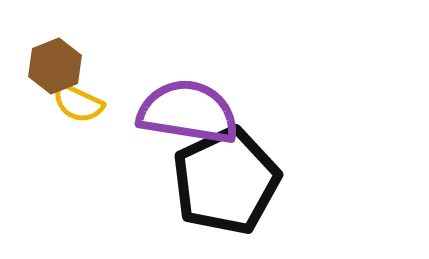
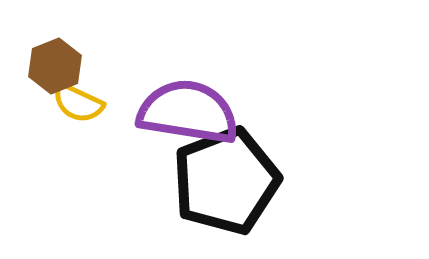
black pentagon: rotated 4 degrees clockwise
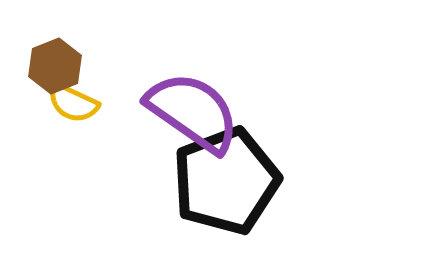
yellow semicircle: moved 5 px left
purple semicircle: moved 5 px right; rotated 26 degrees clockwise
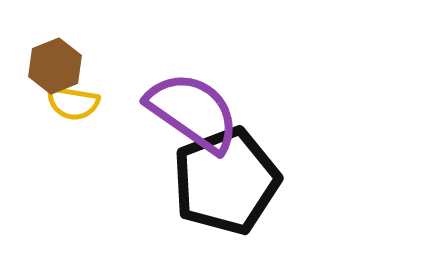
yellow semicircle: rotated 16 degrees counterclockwise
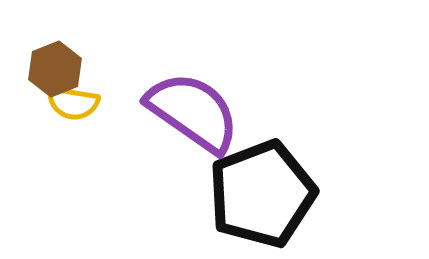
brown hexagon: moved 3 px down
black pentagon: moved 36 px right, 13 px down
